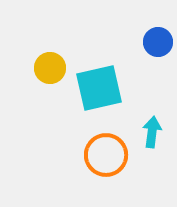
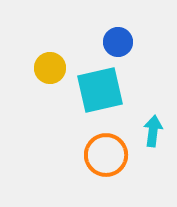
blue circle: moved 40 px left
cyan square: moved 1 px right, 2 px down
cyan arrow: moved 1 px right, 1 px up
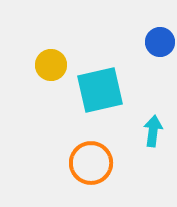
blue circle: moved 42 px right
yellow circle: moved 1 px right, 3 px up
orange circle: moved 15 px left, 8 px down
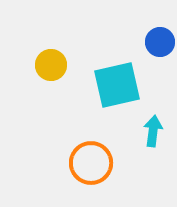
cyan square: moved 17 px right, 5 px up
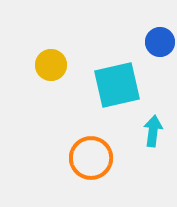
orange circle: moved 5 px up
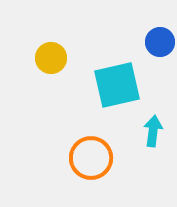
yellow circle: moved 7 px up
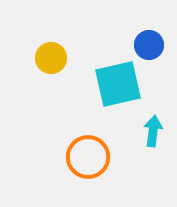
blue circle: moved 11 px left, 3 px down
cyan square: moved 1 px right, 1 px up
orange circle: moved 3 px left, 1 px up
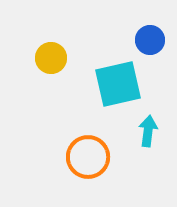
blue circle: moved 1 px right, 5 px up
cyan arrow: moved 5 px left
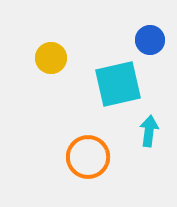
cyan arrow: moved 1 px right
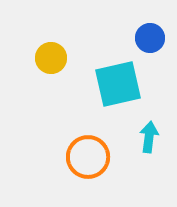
blue circle: moved 2 px up
cyan arrow: moved 6 px down
